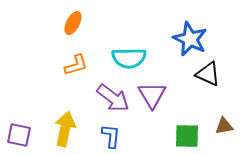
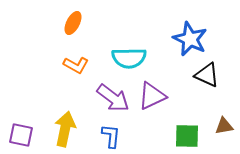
orange L-shape: rotated 45 degrees clockwise
black triangle: moved 1 px left, 1 px down
purple triangle: moved 1 px down; rotated 36 degrees clockwise
purple square: moved 2 px right
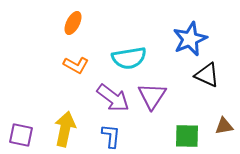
blue star: rotated 24 degrees clockwise
cyan semicircle: rotated 8 degrees counterclockwise
purple triangle: rotated 32 degrees counterclockwise
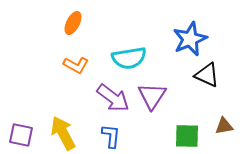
yellow arrow: moved 2 px left, 4 px down; rotated 40 degrees counterclockwise
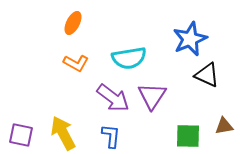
orange L-shape: moved 2 px up
green square: moved 1 px right
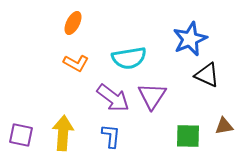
yellow arrow: rotated 32 degrees clockwise
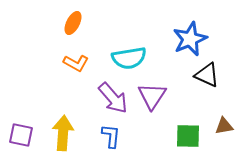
purple arrow: rotated 12 degrees clockwise
